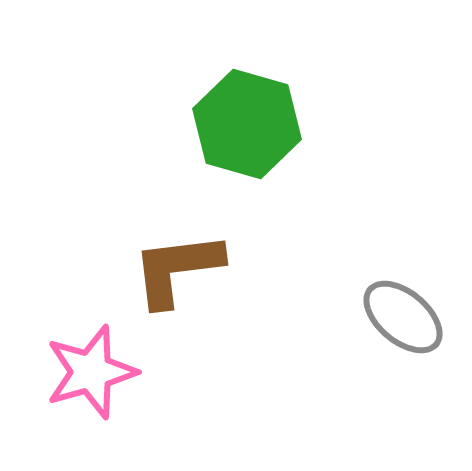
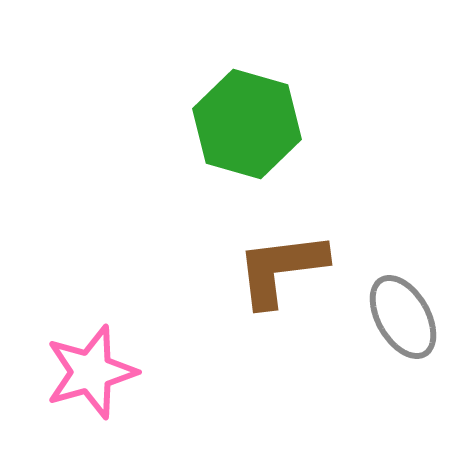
brown L-shape: moved 104 px right
gray ellipse: rotated 20 degrees clockwise
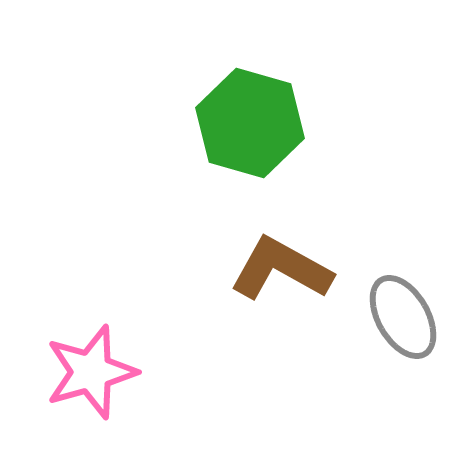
green hexagon: moved 3 px right, 1 px up
brown L-shape: rotated 36 degrees clockwise
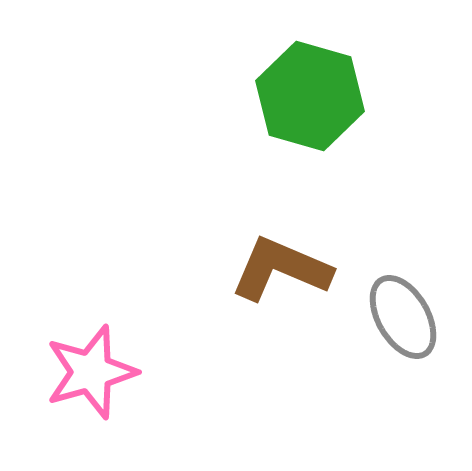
green hexagon: moved 60 px right, 27 px up
brown L-shape: rotated 6 degrees counterclockwise
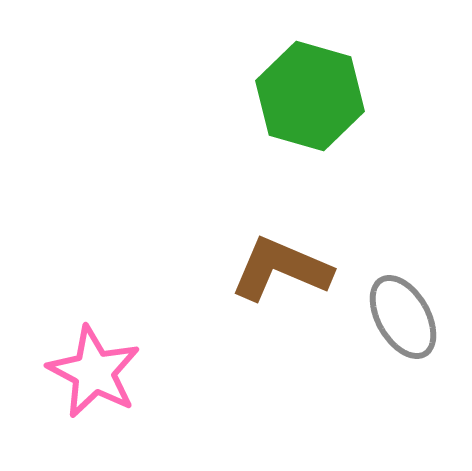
pink star: moved 3 px right; rotated 28 degrees counterclockwise
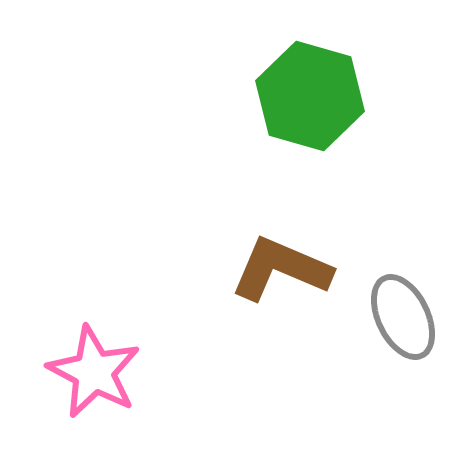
gray ellipse: rotated 4 degrees clockwise
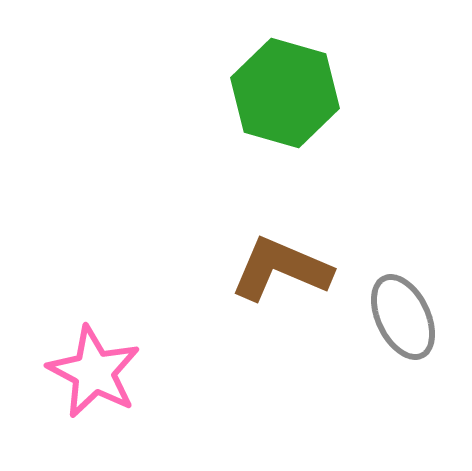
green hexagon: moved 25 px left, 3 px up
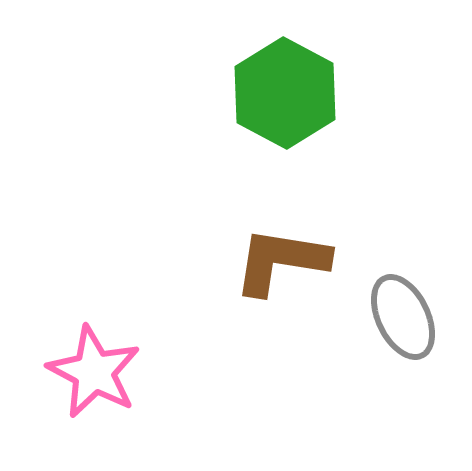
green hexagon: rotated 12 degrees clockwise
brown L-shape: moved 8 px up; rotated 14 degrees counterclockwise
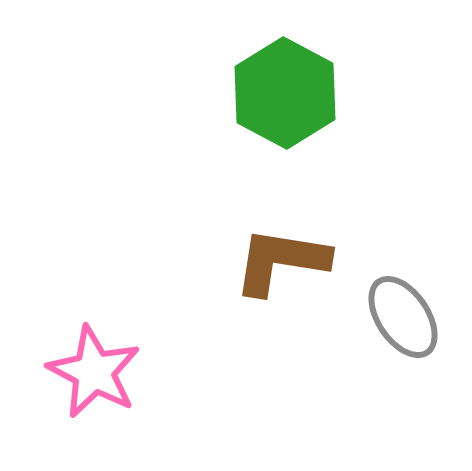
gray ellipse: rotated 8 degrees counterclockwise
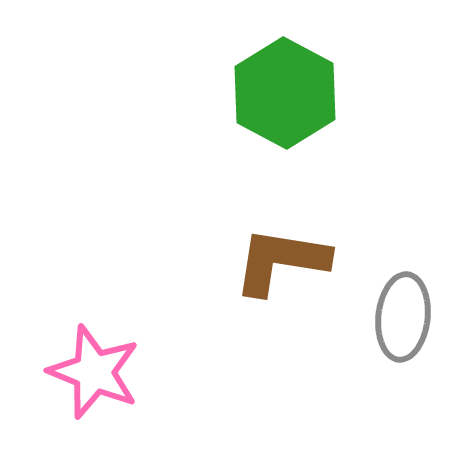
gray ellipse: rotated 40 degrees clockwise
pink star: rotated 6 degrees counterclockwise
